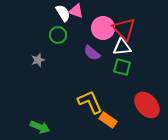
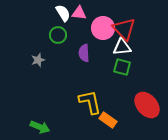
pink triangle: moved 3 px right, 2 px down; rotated 14 degrees counterclockwise
purple semicircle: moved 8 px left; rotated 48 degrees clockwise
yellow L-shape: rotated 12 degrees clockwise
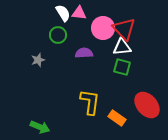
purple semicircle: rotated 90 degrees clockwise
yellow L-shape: rotated 20 degrees clockwise
orange rectangle: moved 9 px right, 2 px up
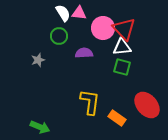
green circle: moved 1 px right, 1 px down
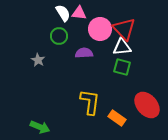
pink circle: moved 3 px left, 1 px down
gray star: rotated 24 degrees counterclockwise
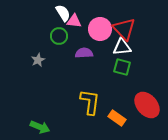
pink triangle: moved 5 px left, 8 px down
gray star: rotated 16 degrees clockwise
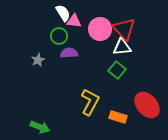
purple semicircle: moved 15 px left
green square: moved 5 px left, 3 px down; rotated 24 degrees clockwise
yellow L-shape: rotated 20 degrees clockwise
orange rectangle: moved 1 px right, 1 px up; rotated 18 degrees counterclockwise
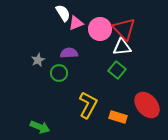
pink triangle: moved 2 px right, 2 px down; rotated 28 degrees counterclockwise
green circle: moved 37 px down
yellow L-shape: moved 2 px left, 3 px down
